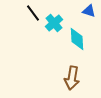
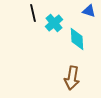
black line: rotated 24 degrees clockwise
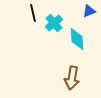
blue triangle: rotated 40 degrees counterclockwise
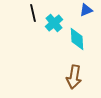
blue triangle: moved 3 px left, 1 px up
brown arrow: moved 2 px right, 1 px up
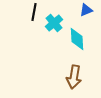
black line: moved 1 px right, 1 px up; rotated 24 degrees clockwise
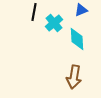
blue triangle: moved 5 px left
